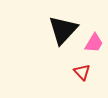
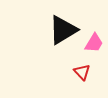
black triangle: rotated 16 degrees clockwise
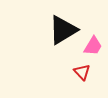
pink trapezoid: moved 1 px left, 3 px down
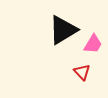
pink trapezoid: moved 2 px up
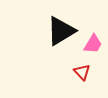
black triangle: moved 2 px left, 1 px down
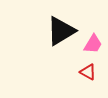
red triangle: moved 6 px right; rotated 18 degrees counterclockwise
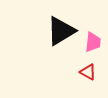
pink trapezoid: moved 2 px up; rotated 25 degrees counterclockwise
